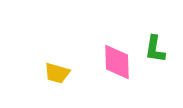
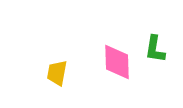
yellow trapezoid: rotated 84 degrees clockwise
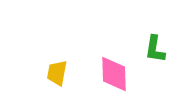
pink diamond: moved 3 px left, 12 px down
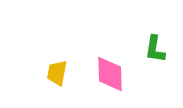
pink diamond: moved 4 px left
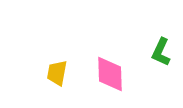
green L-shape: moved 6 px right, 3 px down; rotated 16 degrees clockwise
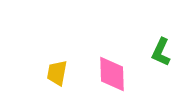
pink diamond: moved 2 px right
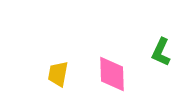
yellow trapezoid: moved 1 px right, 1 px down
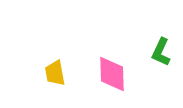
yellow trapezoid: moved 3 px left, 1 px up; rotated 20 degrees counterclockwise
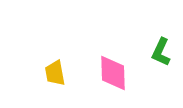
pink diamond: moved 1 px right, 1 px up
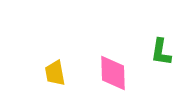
green L-shape: rotated 16 degrees counterclockwise
